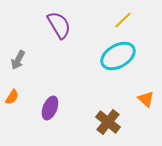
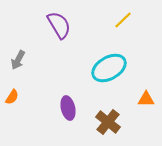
cyan ellipse: moved 9 px left, 12 px down
orange triangle: rotated 42 degrees counterclockwise
purple ellipse: moved 18 px right; rotated 35 degrees counterclockwise
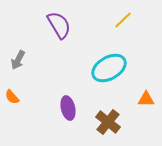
orange semicircle: rotated 105 degrees clockwise
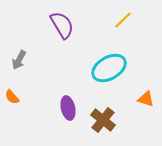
purple semicircle: moved 3 px right
gray arrow: moved 1 px right
orange triangle: rotated 18 degrees clockwise
brown cross: moved 5 px left, 2 px up
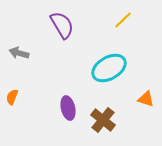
gray arrow: moved 7 px up; rotated 78 degrees clockwise
orange semicircle: rotated 63 degrees clockwise
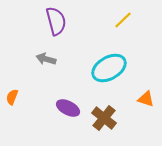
purple semicircle: moved 6 px left, 4 px up; rotated 16 degrees clockwise
gray arrow: moved 27 px right, 6 px down
purple ellipse: rotated 50 degrees counterclockwise
brown cross: moved 1 px right, 2 px up
